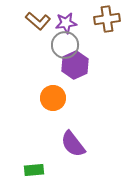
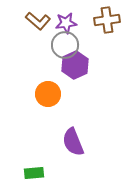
brown cross: moved 1 px down
orange circle: moved 5 px left, 4 px up
purple semicircle: moved 2 px up; rotated 16 degrees clockwise
green rectangle: moved 3 px down
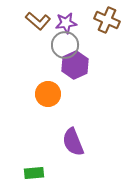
brown cross: rotated 30 degrees clockwise
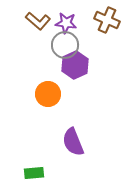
purple star: rotated 15 degrees clockwise
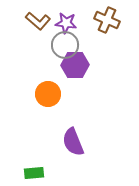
purple hexagon: rotated 24 degrees clockwise
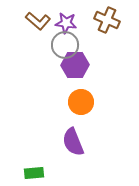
orange circle: moved 33 px right, 8 px down
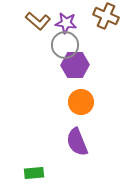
brown cross: moved 1 px left, 4 px up
purple semicircle: moved 4 px right
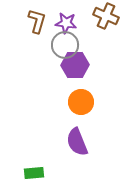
brown L-shape: moved 1 px left; rotated 115 degrees counterclockwise
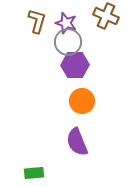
purple star: rotated 10 degrees clockwise
gray circle: moved 3 px right, 3 px up
orange circle: moved 1 px right, 1 px up
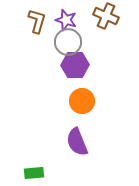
purple star: moved 3 px up
